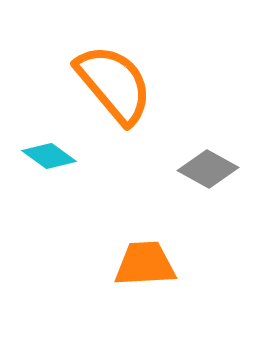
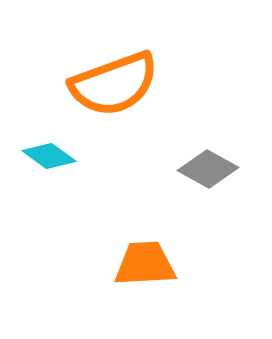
orange semicircle: rotated 110 degrees clockwise
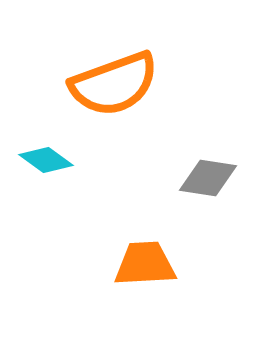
cyan diamond: moved 3 px left, 4 px down
gray diamond: moved 9 px down; rotated 20 degrees counterclockwise
